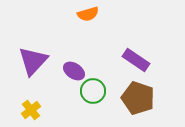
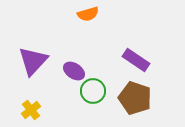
brown pentagon: moved 3 px left
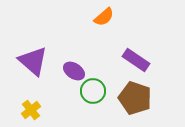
orange semicircle: moved 16 px right, 3 px down; rotated 25 degrees counterclockwise
purple triangle: rotated 32 degrees counterclockwise
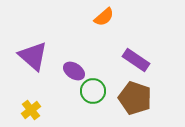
purple triangle: moved 5 px up
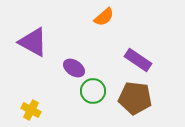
purple triangle: moved 14 px up; rotated 12 degrees counterclockwise
purple rectangle: moved 2 px right
purple ellipse: moved 3 px up
brown pentagon: rotated 12 degrees counterclockwise
yellow cross: rotated 24 degrees counterclockwise
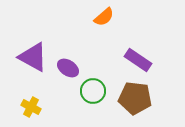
purple triangle: moved 15 px down
purple ellipse: moved 6 px left
yellow cross: moved 3 px up
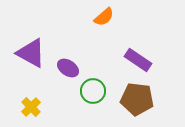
purple triangle: moved 2 px left, 4 px up
brown pentagon: moved 2 px right, 1 px down
yellow cross: rotated 18 degrees clockwise
